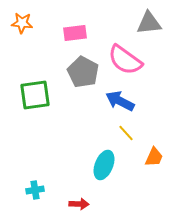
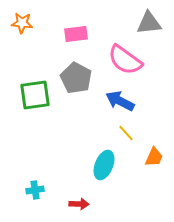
pink rectangle: moved 1 px right, 1 px down
gray pentagon: moved 7 px left, 6 px down
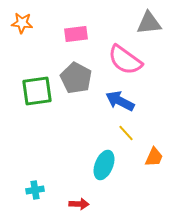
green square: moved 2 px right, 4 px up
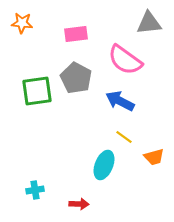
yellow line: moved 2 px left, 4 px down; rotated 12 degrees counterclockwise
orange trapezoid: rotated 50 degrees clockwise
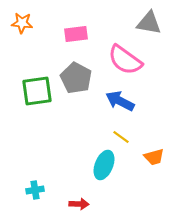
gray triangle: rotated 16 degrees clockwise
yellow line: moved 3 px left
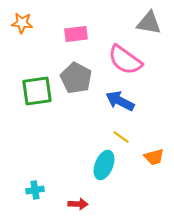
red arrow: moved 1 px left
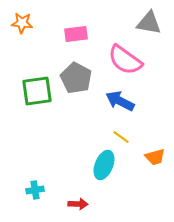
orange trapezoid: moved 1 px right
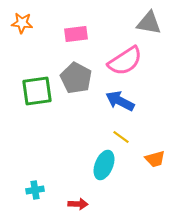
pink semicircle: moved 1 px down; rotated 69 degrees counterclockwise
orange trapezoid: moved 2 px down
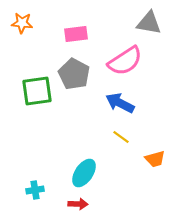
gray pentagon: moved 2 px left, 4 px up
blue arrow: moved 2 px down
cyan ellipse: moved 20 px left, 8 px down; rotated 12 degrees clockwise
